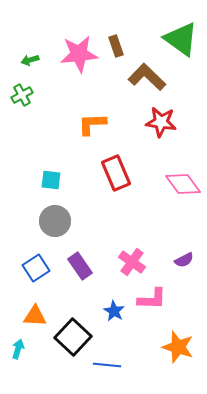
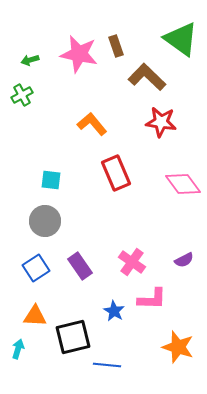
pink star: rotated 18 degrees clockwise
orange L-shape: rotated 52 degrees clockwise
gray circle: moved 10 px left
black square: rotated 33 degrees clockwise
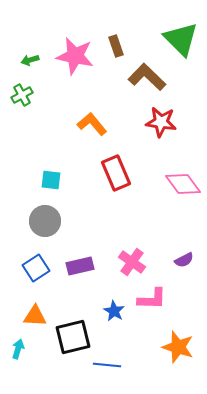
green triangle: rotated 9 degrees clockwise
pink star: moved 4 px left, 2 px down
purple rectangle: rotated 68 degrees counterclockwise
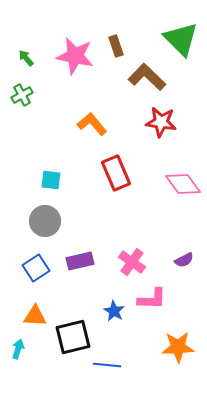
green arrow: moved 4 px left, 2 px up; rotated 66 degrees clockwise
purple rectangle: moved 5 px up
orange star: rotated 20 degrees counterclockwise
